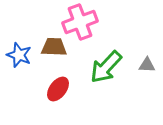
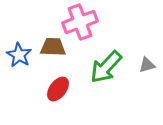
brown trapezoid: moved 1 px left
blue star: rotated 10 degrees clockwise
gray triangle: rotated 18 degrees counterclockwise
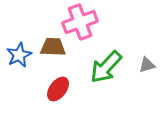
blue star: rotated 15 degrees clockwise
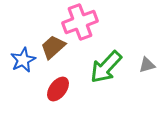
brown trapezoid: rotated 44 degrees counterclockwise
blue star: moved 4 px right, 5 px down
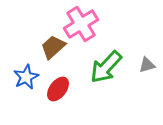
pink cross: moved 1 px right, 2 px down; rotated 12 degrees counterclockwise
blue star: moved 3 px right, 17 px down
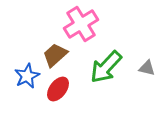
brown trapezoid: moved 2 px right, 8 px down
gray triangle: moved 3 px down; rotated 30 degrees clockwise
blue star: moved 1 px right, 1 px up
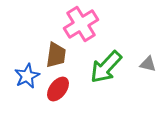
brown trapezoid: moved 1 px right; rotated 140 degrees clockwise
gray triangle: moved 1 px right, 4 px up
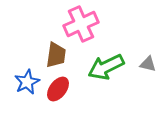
pink cross: rotated 8 degrees clockwise
green arrow: rotated 21 degrees clockwise
blue star: moved 6 px down
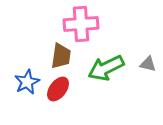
pink cross: rotated 20 degrees clockwise
brown trapezoid: moved 5 px right, 1 px down
green arrow: moved 1 px down
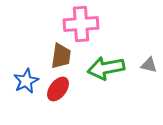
gray triangle: moved 1 px right, 1 px down
green arrow: rotated 15 degrees clockwise
blue star: moved 1 px left, 1 px up
